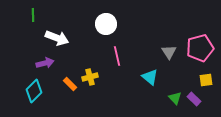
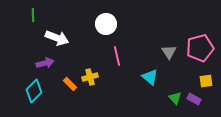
yellow square: moved 1 px down
purple rectangle: rotated 16 degrees counterclockwise
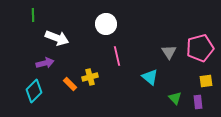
purple rectangle: moved 4 px right, 3 px down; rotated 56 degrees clockwise
